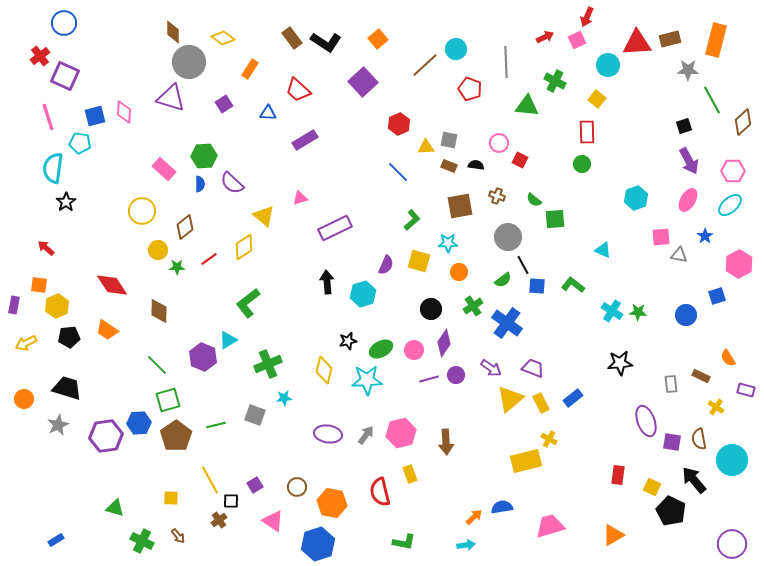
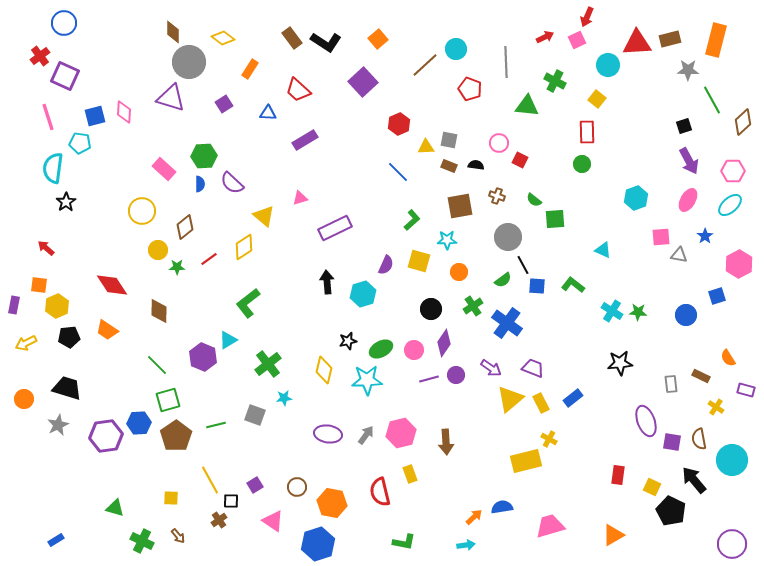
cyan star at (448, 243): moved 1 px left, 3 px up
green cross at (268, 364): rotated 16 degrees counterclockwise
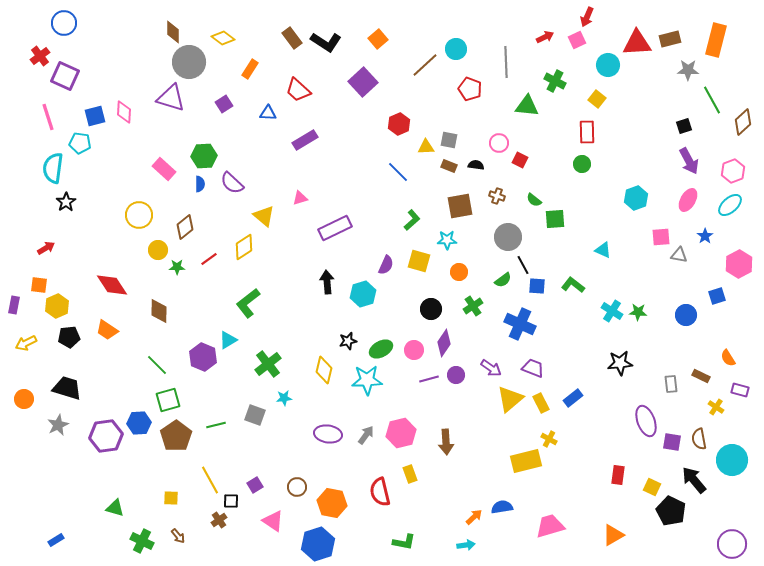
pink hexagon at (733, 171): rotated 20 degrees counterclockwise
yellow circle at (142, 211): moved 3 px left, 4 px down
red arrow at (46, 248): rotated 108 degrees clockwise
blue cross at (507, 323): moved 13 px right, 1 px down; rotated 12 degrees counterclockwise
purple rectangle at (746, 390): moved 6 px left
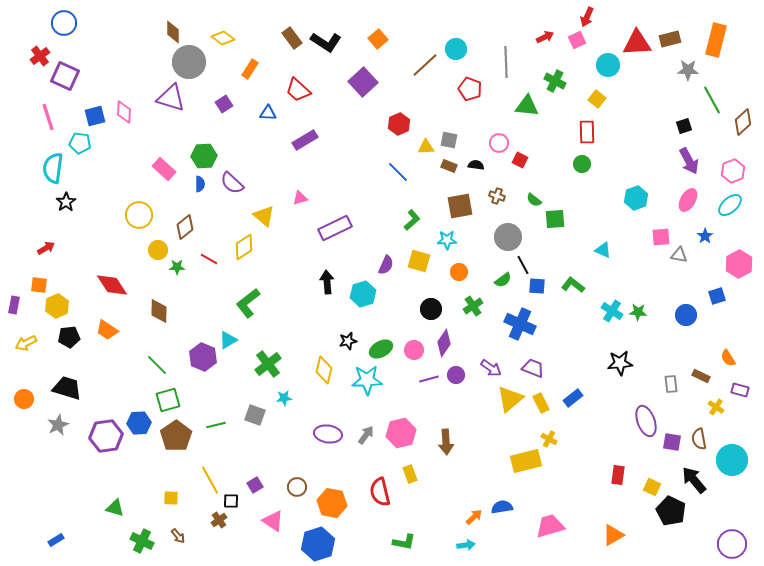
red line at (209, 259): rotated 66 degrees clockwise
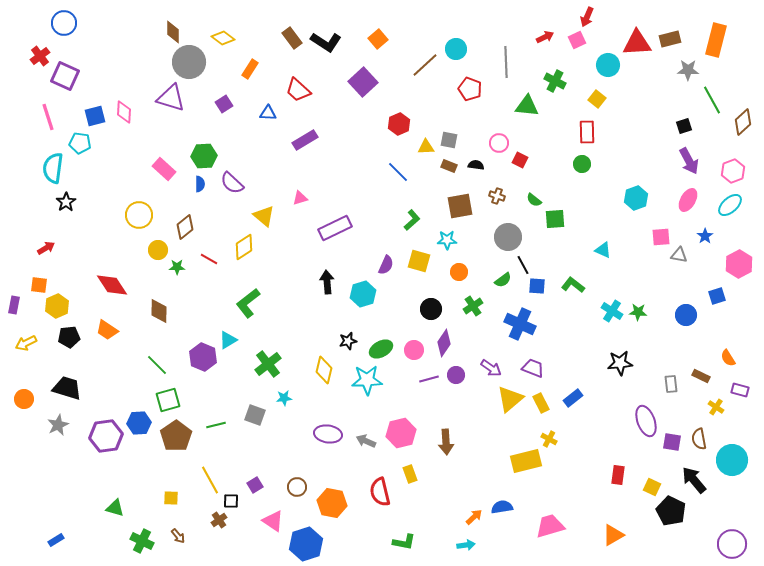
gray arrow at (366, 435): moved 6 px down; rotated 102 degrees counterclockwise
blue hexagon at (318, 544): moved 12 px left
